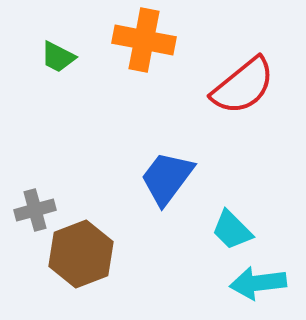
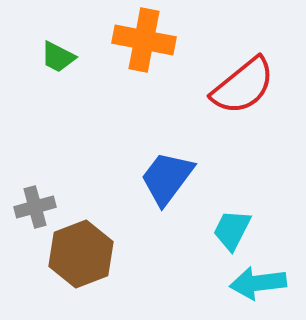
gray cross: moved 3 px up
cyan trapezoid: rotated 72 degrees clockwise
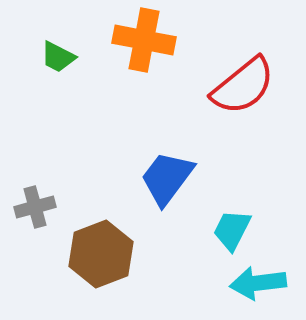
brown hexagon: moved 20 px right
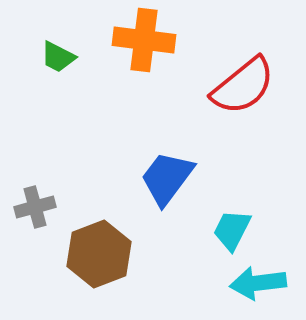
orange cross: rotated 4 degrees counterclockwise
brown hexagon: moved 2 px left
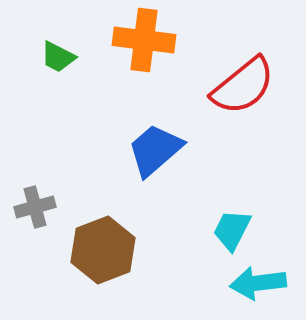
blue trapezoid: moved 12 px left, 28 px up; rotated 12 degrees clockwise
brown hexagon: moved 4 px right, 4 px up
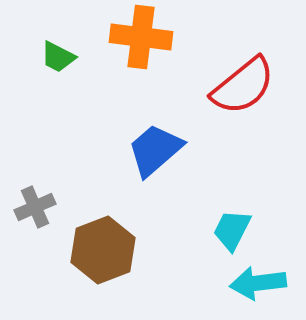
orange cross: moved 3 px left, 3 px up
gray cross: rotated 9 degrees counterclockwise
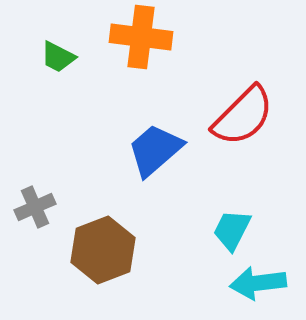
red semicircle: moved 30 px down; rotated 6 degrees counterclockwise
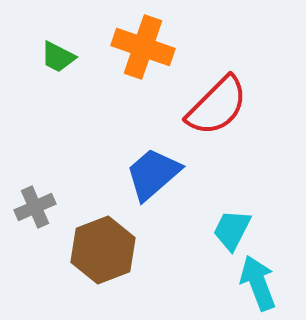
orange cross: moved 2 px right, 10 px down; rotated 12 degrees clockwise
red semicircle: moved 26 px left, 10 px up
blue trapezoid: moved 2 px left, 24 px down
cyan arrow: rotated 76 degrees clockwise
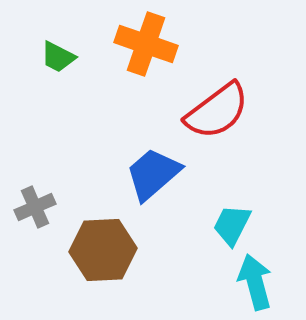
orange cross: moved 3 px right, 3 px up
red semicircle: moved 5 px down; rotated 8 degrees clockwise
cyan trapezoid: moved 5 px up
brown hexagon: rotated 18 degrees clockwise
cyan arrow: moved 3 px left, 1 px up; rotated 6 degrees clockwise
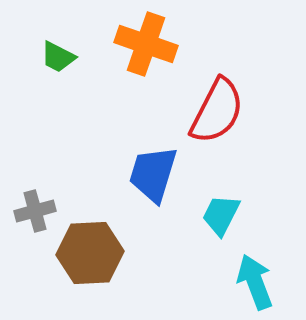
red semicircle: rotated 26 degrees counterclockwise
blue trapezoid: rotated 32 degrees counterclockwise
gray cross: moved 4 px down; rotated 9 degrees clockwise
cyan trapezoid: moved 11 px left, 10 px up
brown hexagon: moved 13 px left, 3 px down
cyan arrow: rotated 6 degrees counterclockwise
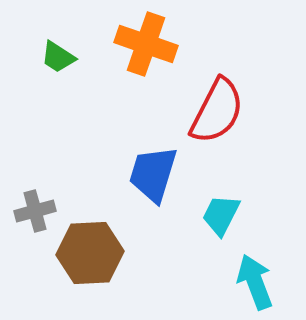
green trapezoid: rotated 6 degrees clockwise
